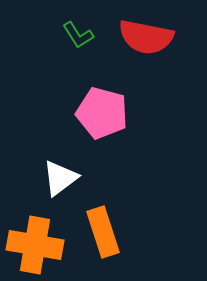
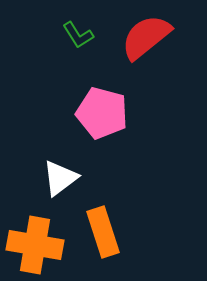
red semicircle: rotated 130 degrees clockwise
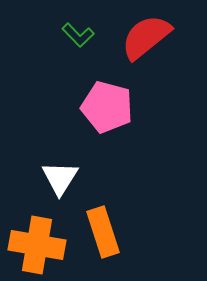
green L-shape: rotated 12 degrees counterclockwise
pink pentagon: moved 5 px right, 6 px up
white triangle: rotated 21 degrees counterclockwise
orange cross: moved 2 px right
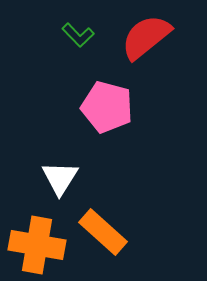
orange rectangle: rotated 30 degrees counterclockwise
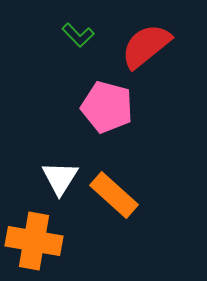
red semicircle: moved 9 px down
orange rectangle: moved 11 px right, 37 px up
orange cross: moved 3 px left, 4 px up
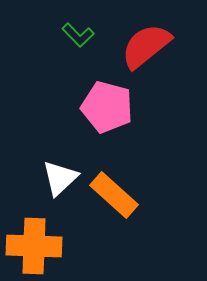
white triangle: rotated 15 degrees clockwise
orange cross: moved 5 px down; rotated 8 degrees counterclockwise
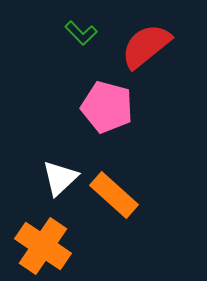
green L-shape: moved 3 px right, 2 px up
orange cross: moved 9 px right; rotated 32 degrees clockwise
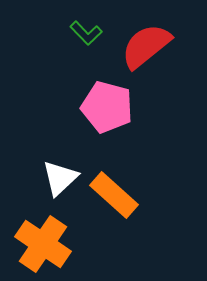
green L-shape: moved 5 px right
orange cross: moved 2 px up
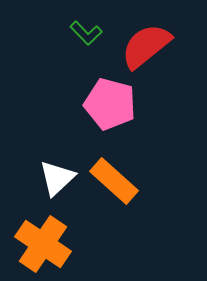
pink pentagon: moved 3 px right, 3 px up
white triangle: moved 3 px left
orange rectangle: moved 14 px up
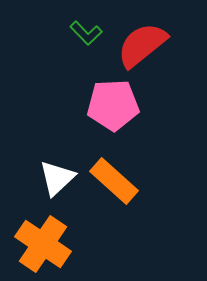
red semicircle: moved 4 px left, 1 px up
pink pentagon: moved 3 px right, 1 px down; rotated 18 degrees counterclockwise
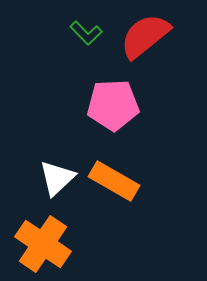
red semicircle: moved 3 px right, 9 px up
orange rectangle: rotated 12 degrees counterclockwise
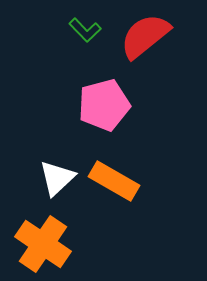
green L-shape: moved 1 px left, 3 px up
pink pentagon: moved 9 px left; rotated 12 degrees counterclockwise
